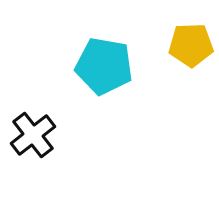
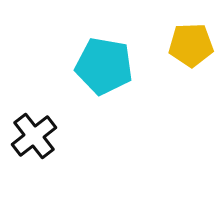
black cross: moved 1 px right, 1 px down
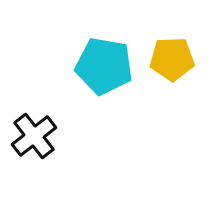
yellow pentagon: moved 19 px left, 14 px down
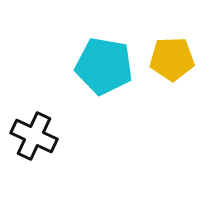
black cross: rotated 27 degrees counterclockwise
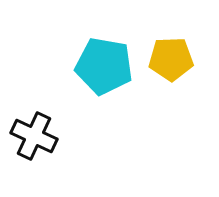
yellow pentagon: moved 1 px left
